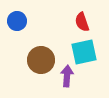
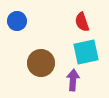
cyan square: moved 2 px right
brown circle: moved 3 px down
purple arrow: moved 6 px right, 4 px down
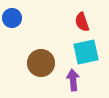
blue circle: moved 5 px left, 3 px up
purple arrow: rotated 10 degrees counterclockwise
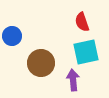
blue circle: moved 18 px down
